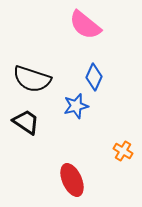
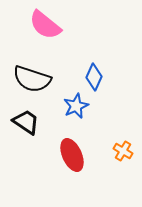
pink semicircle: moved 40 px left
blue star: rotated 10 degrees counterclockwise
red ellipse: moved 25 px up
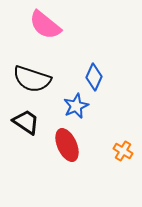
red ellipse: moved 5 px left, 10 px up
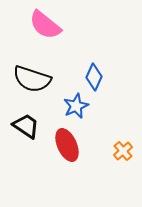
black trapezoid: moved 4 px down
orange cross: rotated 18 degrees clockwise
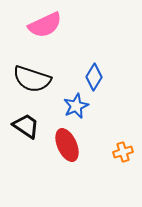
pink semicircle: rotated 64 degrees counterclockwise
blue diamond: rotated 8 degrees clockwise
orange cross: moved 1 px down; rotated 24 degrees clockwise
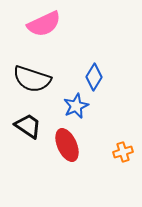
pink semicircle: moved 1 px left, 1 px up
black trapezoid: moved 2 px right
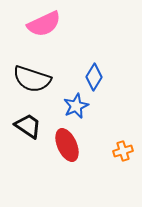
orange cross: moved 1 px up
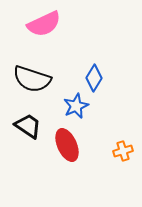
blue diamond: moved 1 px down
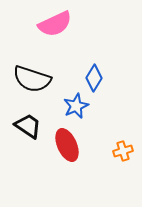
pink semicircle: moved 11 px right
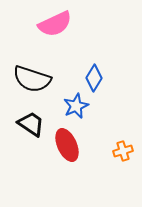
black trapezoid: moved 3 px right, 2 px up
